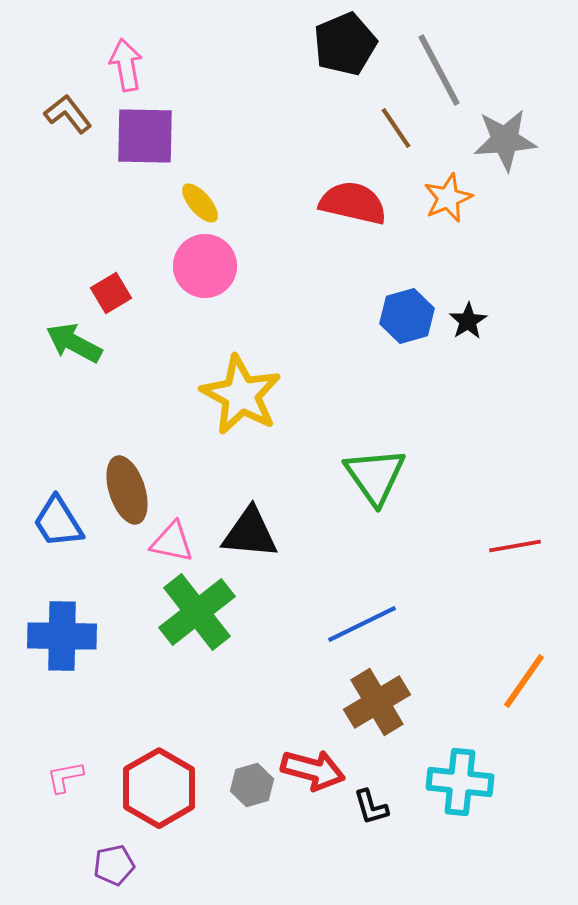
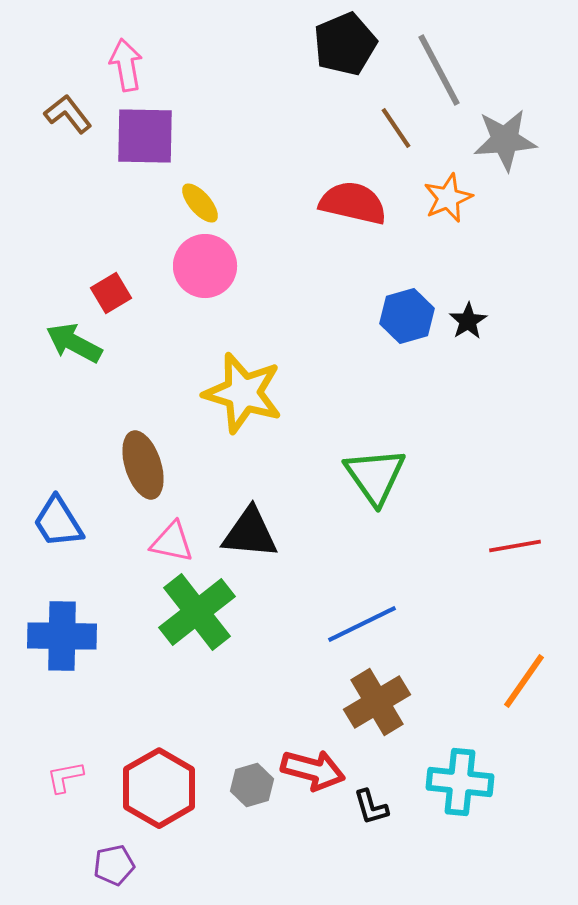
yellow star: moved 2 px right, 2 px up; rotated 12 degrees counterclockwise
brown ellipse: moved 16 px right, 25 px up
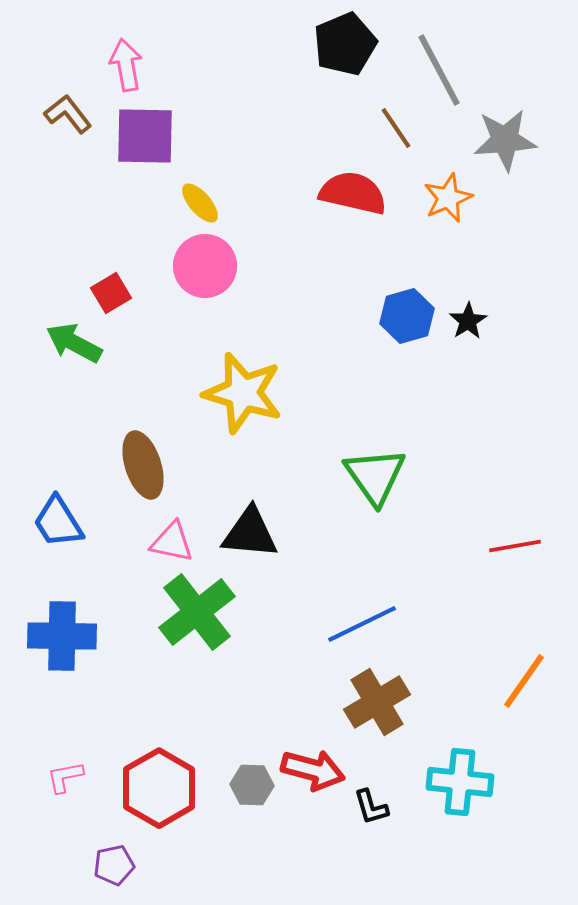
red semicircle: moved 10 px up
gray hexagon: rotated 18 degrees clockwise
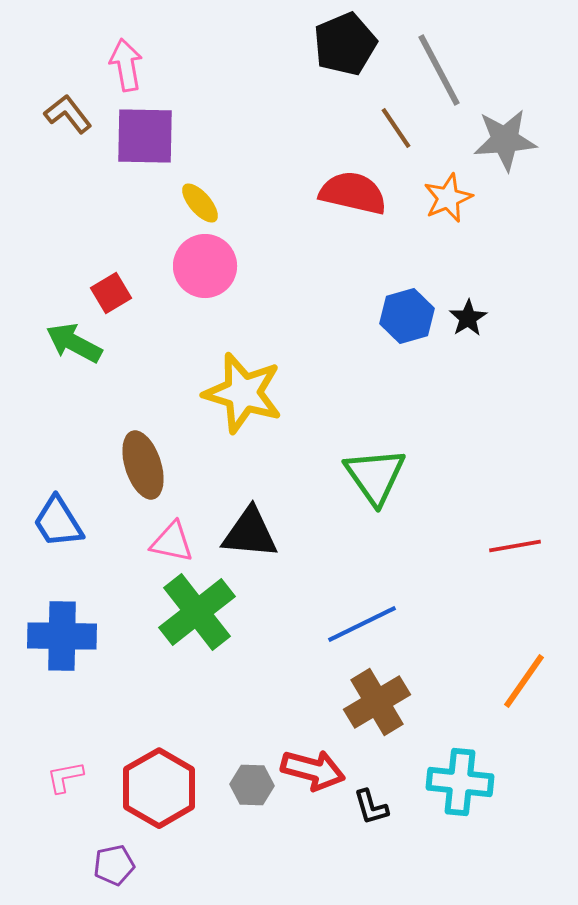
black star: moved 3 px up
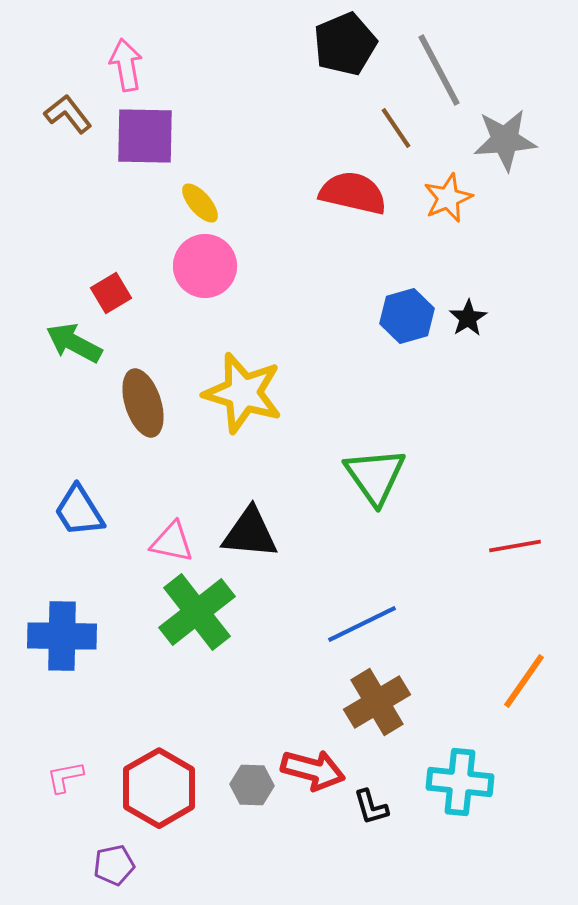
brown ellipse: moved 62 px up
blue trapezoid: moved 21 px right, 11 px up
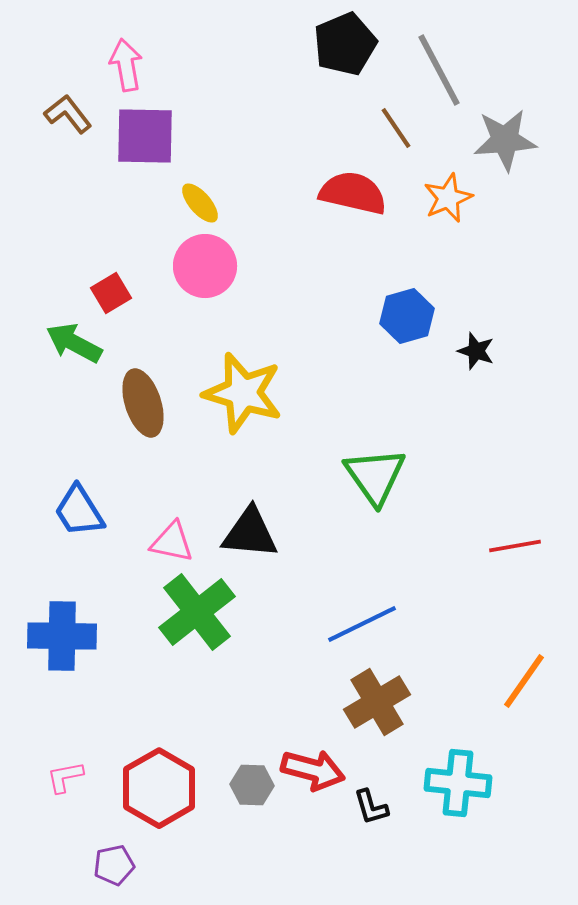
black star: moved 8 px right, 33 px down; rotated 21 degrees counterclockwise
cyan cross: moved 2 px left, 1 px down
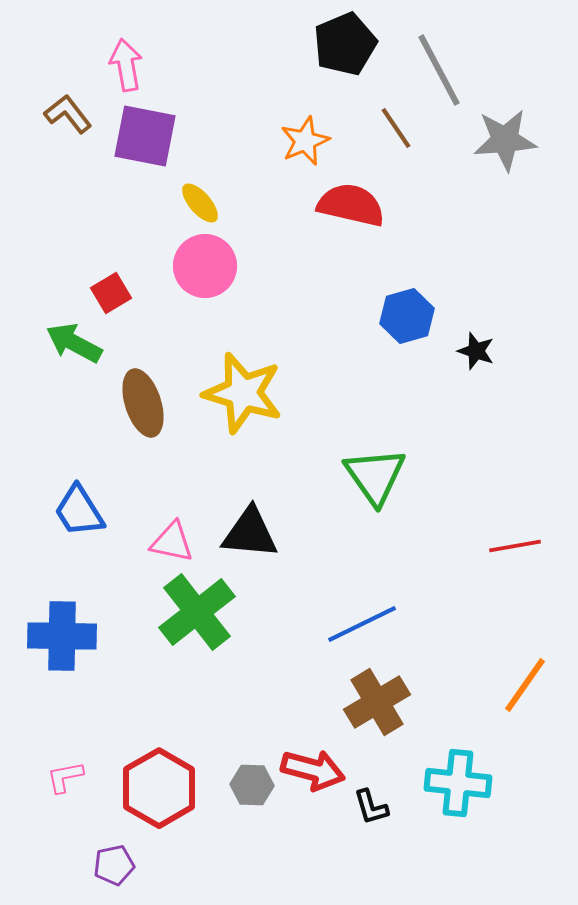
purple square: rotated 10 degrees clockwise
red semicircle: moved 2 px left, 12 px down
orange star: moved 143 px left, 57 px up
orange line: moved 1 px right, 4 px down
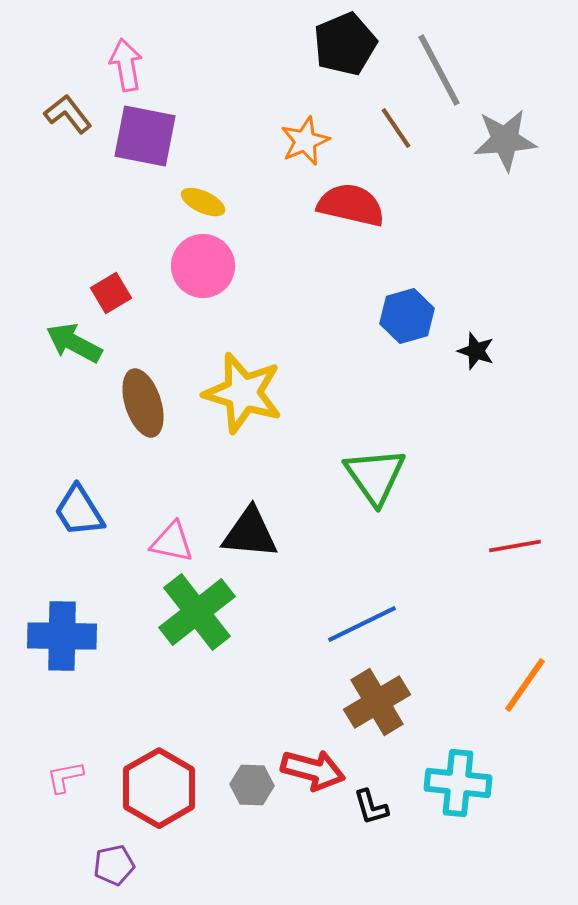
yellow ellipse: moved 3 px right, 1 px up; rotated 24 degrees counterclockwise
pink circle: moved 2 px left
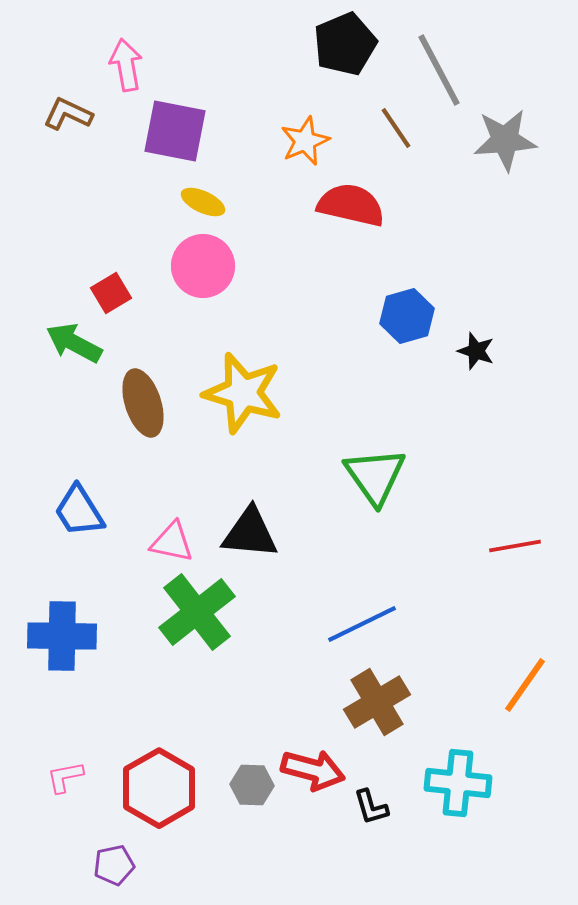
brown L-shape: rotated 27 degrees counterclockwise
purple square: moved 30 px right, 5 px up
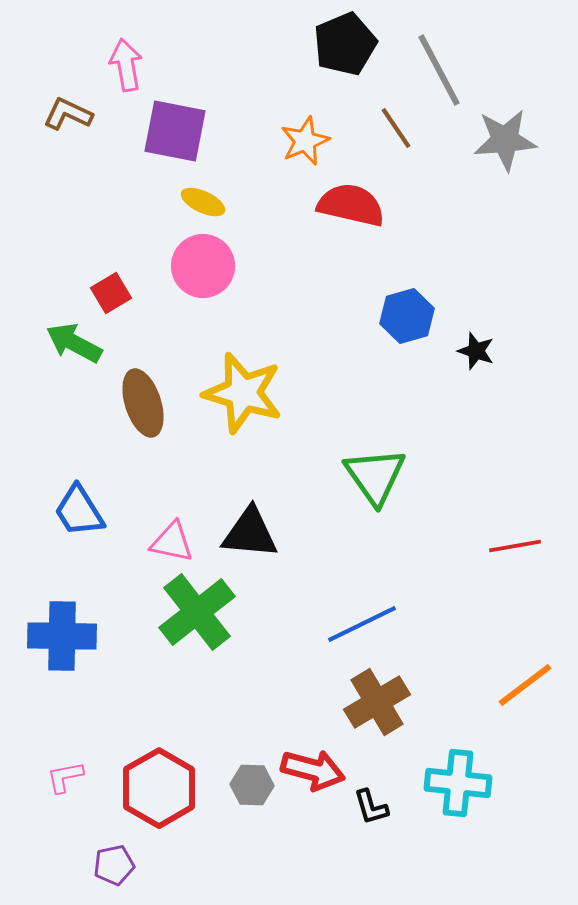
orange line: rotated 18 degrees clockwise
